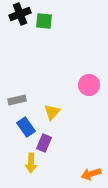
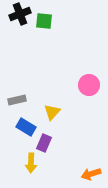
blue rectangle: rotated 24 degrees counterclockwise
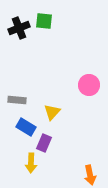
black cross: moved 1 px left, 14 px down
gray rectangle: rotated 18 degrees clockwise
orange arrow: moved 1 px left, 1 px down; rotated 84 degrees counterclockwise
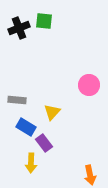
purple rectangle: rotated 60 degrees counterclockwise
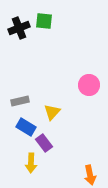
gray rectangle: moved 3 px right, 1 px down; rotated 18 degrees counterclockwise
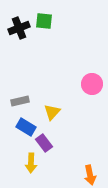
pink circle: moved 3 px right, 1 px up
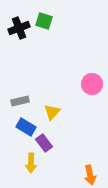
green square: rotated 12 degrees clockwise
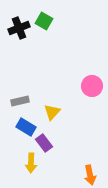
green square: rotated 12 degrees clockwise
pink circle: moved 2 px down
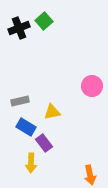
green square: rotated 18 degrees clockwise
yellow triangle: rotated 36 degrees clockwise
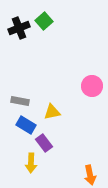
gray rectangle: rotated 24 degrees clockwise
blue rectangle: moved 2 px up
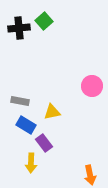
black cross: rotated 15 degrees clockwise
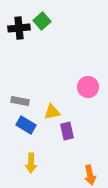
green square: moved 2 px left
pink circle: moved 4 px left, 1 px down
purple rectangle: moved 23 px right, 12 px up; rotated 24 degrees clockwise
